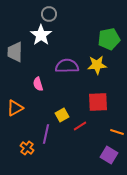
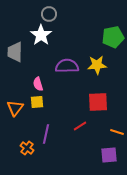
green pentagon: moved 4 px right, 2 px up
orange triangle: rotated 24 degrees counterclockwise
yellow square: moved 25 px left, 13 px up; rotated 24 degrees clockwise
purple square: rotated 36 degrees counterclockwise
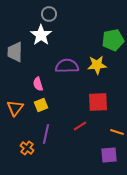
green pentagon: moved 3 px down
yellow square: moved 4 px right, 3 px down; rotated 16 degrees counterclockwise
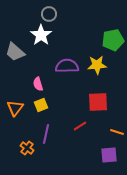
gray trapezoid: rotated 50 degrees counterclockwise
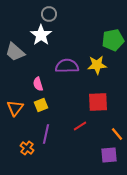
orange line: moved 2 px down; rotated 32 degrees clockwise
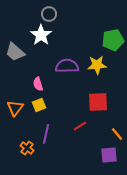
yellow square: moved 2 px left
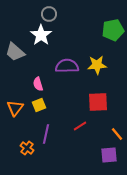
green pentagon: moved 10 px up
